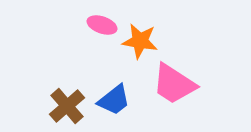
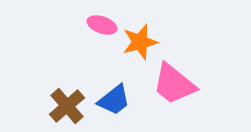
orange star: moved 1 px down; rotated 24 degrees counterclockwise
pink trapezoid: rotated 6 degrees clockwise
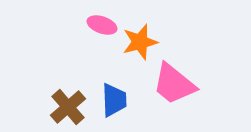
blue trapezoid: rotated 54 degrees counterclockwise
brown cross: moved 1 px right, 1 px down
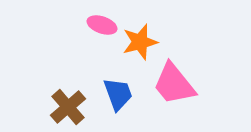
pink trapezoid: rotated 12 degrees clockwise
blue trapezoid: moved 4 px right, 6 px up; rotated 18 degrees counterclockwise
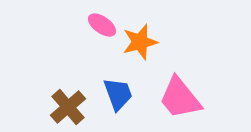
pink ellipse: rotated 16 degrees clockwise
pink trapezoid: moved 6 px right, 14 px down
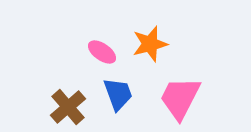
pink ellipse: moved 27 px down
orange star: moved 10 px right, 2 px down
pink trapezoid: rotated 66 degrees clockwise
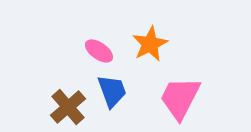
orange star: rotated 12 degrees counterclockwise
pink ellipse: moved 3 px left, 1 px up
blue trapezoid: moved 6 px left, 3 px up
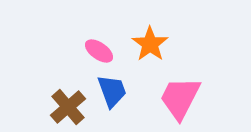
orange star: rotated 9 degrees counterclockwise
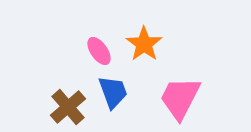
orange star: moved 6 px left
pink ellipse: rotated 20 degrees clockwise
blue trapezoid: moved 1 px right, 1 px down
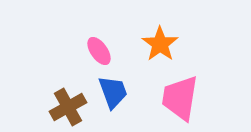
orange star: moved 16 px right
pink trapezoid: rotated 18 degrees counterclockwise
brown cross: rotated 12 degrees clockwise
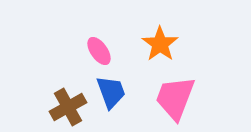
blue trapezoid: moved 2 px left
pink trapezoid: moved 5 px left; rotated 12 degrees clockwise
